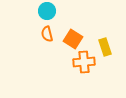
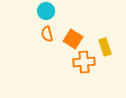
cyan circle: moved 1 px left
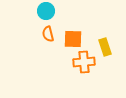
orange semicircle: moved 1 px right
orange square: rotated 30 degrees counterclockwise
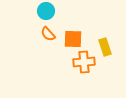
orange semicircle: rotated 28 degrees counterclockwise
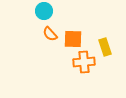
cyan circle: moved 2 px left
orange semicircle: moved 2 px right
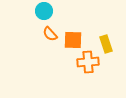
orange square: moved 1 px down
yellow rectangle: moved 1 px right, 3 px up
orange cross: moved 4 px right
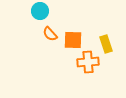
cyan circle: moved 4 px left
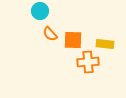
yellow rectangle: moved 1 px left; rotated 66 degrees counterclockwise
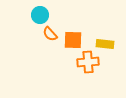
cyan circle: moved 4 px down
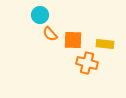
orange cross: moved 1 px left, 1 px down; rotated 20 degrees clockwise
